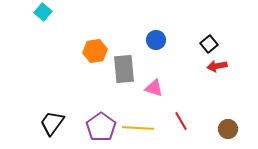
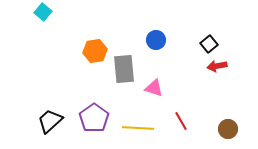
black trapezoid: moved 2 px left, 2 px up; rotated 12 degrees clockwise
purple pentagon: moved 7 px left, 9 px up
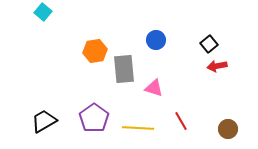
black trapezoid: moved 6 px left; rotated 12 degrees clockwise
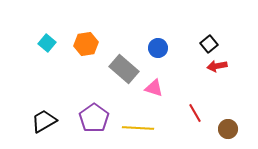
cyan square: moved 4 px right, 31 px down
blue circle: moved 2 px right, 8 px down
orange hexagon: moved 9 px left, 7 px up
gray rectangle: rotated 44 degrees counterclockwise
red line: moved 14 px right, 8 px up
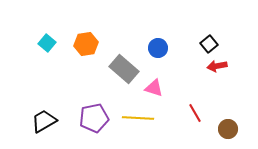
purple pentagon: rotated 24 degrees clockwise
yellow line: moved 10 px up
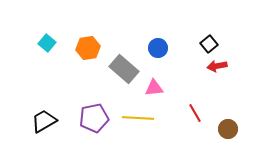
orange hexagon: moved 2 px right, 4 px down
pink triangle: rotated 24 degrees counterclockwise
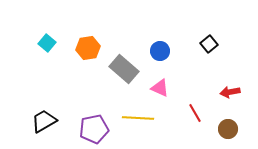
blue circle: moved 2 px right, 3 px down
red arrow: moved 13 px right, 26 px down
pink triangle: moved 6 px right; rotated 30 degrees clockwise
purple pentagon: moved 11 px down
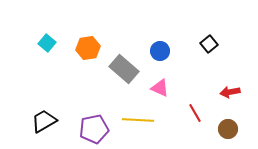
yellow line: moved 2 px down
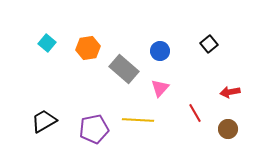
pink triangle: rotated 48 degrees clockwise
